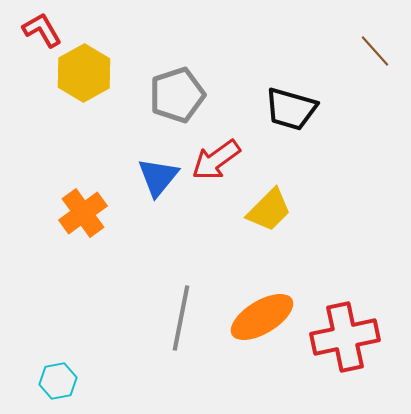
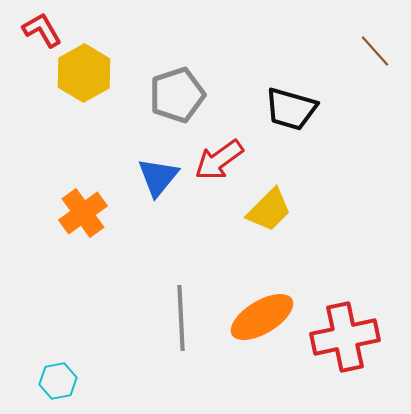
red arrow: moved 3 px right
gray line: rotated 14 degrees counterclockwise
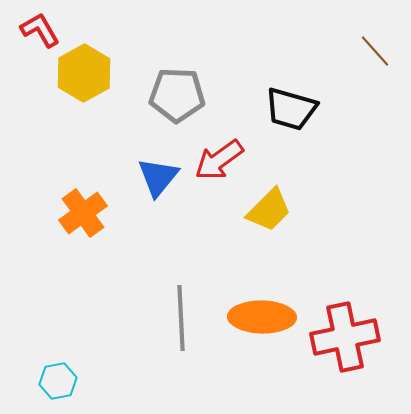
red L-shape: moved 2 px left
gray pentagon: rotated 20 degrees clockwise
orange ellipse: rotated 32 degrees clockwise
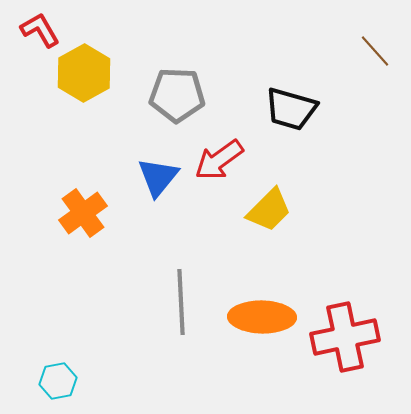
gray line: moved 16 px up
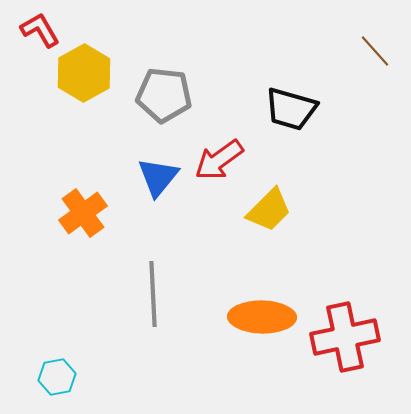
gray pentagon: moved 13 px left; rotated 4 degrees clockwise
gray line: moved 28 px left, 8 px up
cyan hexagon: moved 1 px left, 4 px up
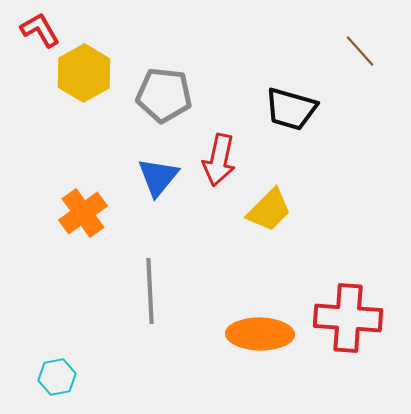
brown line: moved 15 px left
red arrow: rotated 42 degrees counterclockwise
gray line: moved 3 px left, 3 px up
orange ellipse: moved 2 px left, 17 px down
red cross: moved 3 px right, 19 px up; rotated 16 degrees clockwise
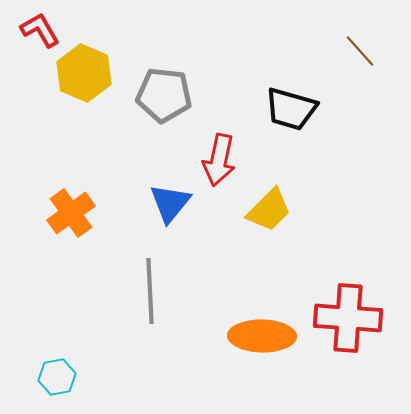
yellow hexagon: rotated 8 degrees counterclockwise
blue triangle: moved 12 px right, 26 px down
orange cross: moved 12 px left
orange ellipse: moved 2 px right, 2 px down
